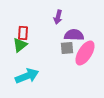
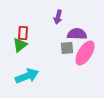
purple semicircle: moved 3 px right, 1 px up
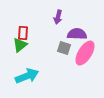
gray square: moved 3 px left; rotated 24 degrees clockwise
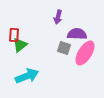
red rectangle: moved 9 px left, 2 px down
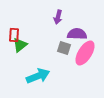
cyan arrow: moved 11 px right
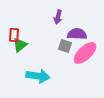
gray square: moved 1 px right, 2 px up
pink ellipse: rotated 15 degrees clockwise
cyan arrow: rotated 30 degrees clockwise
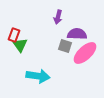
red rectangle: rotated 16 degrees clockwise
green triangle: rotated 28 degrees counterclockwise
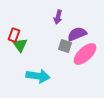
purple semicircle: rotated 24 degrees counterclockwise
pink ellipse: moved 1 px down
